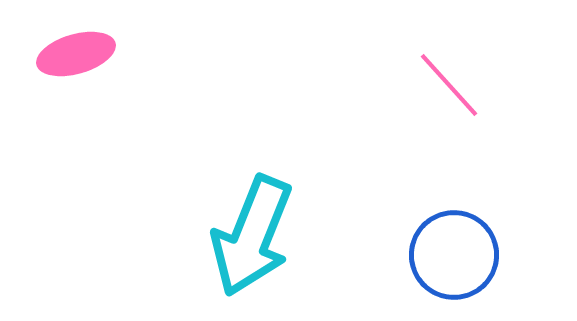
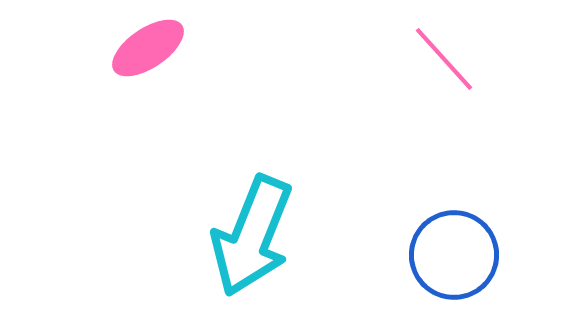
pink ellipse: moved 72 px right, 6 px up; rotated 18 degrees counterclockwise
pink line: moved 5 px left, 26 px up
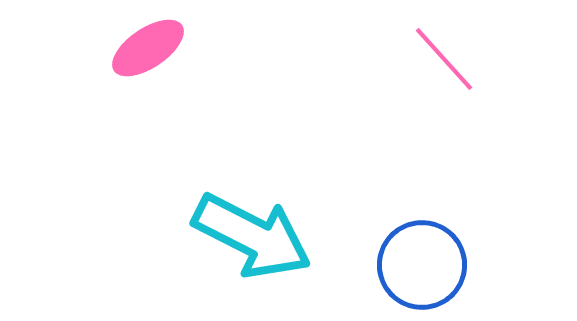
cyan arrow: rotated 85 degrees counterclockwise
blue circle: moved 32 px left, 10 px down
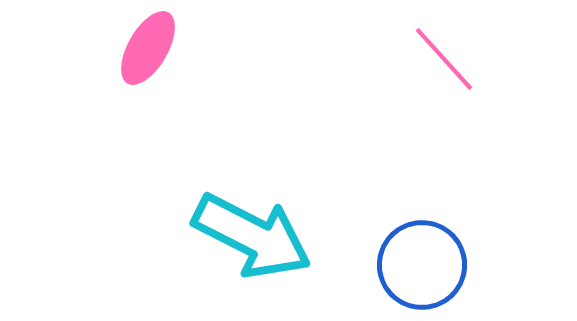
pink ellipse: rotated 26 degrees counterclockwise
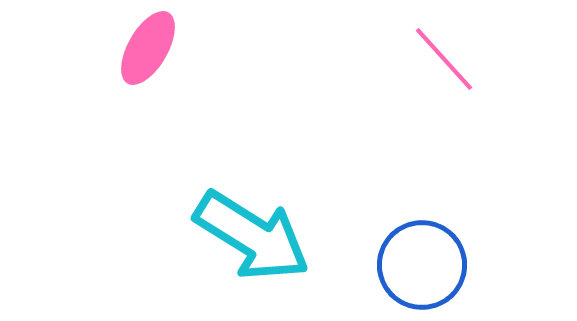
cyan arrow: rotated 5 degrees clockwise
